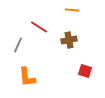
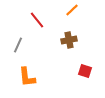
orange line: rotated 48 degrees counterclockwise
red line: moved 2 px left, 7 px up; rotated 18 degrees clockwise
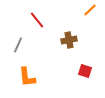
orange line: moved 18 px right
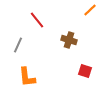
brown cross: rotated 28 degrees clockwise
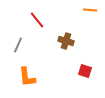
orange line: rotated 48 degrees clockwise
brown cross: moved 3 px left, 1 px down
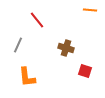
brown cross: moved 7 px down
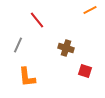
orange line: rotated 32 degrees counterclockwise
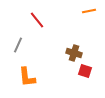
orange line: moved 1 px left, 1 px down; rotated 16 degrees clockwise
brown cross: moved 8 px right, 5 px down
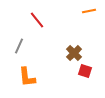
gray line: moved 1 px right, 1 px down
brown cross: rotated 28 degrees clockwise
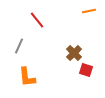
red square: moved 1 px right, 1 px up
